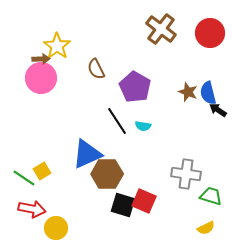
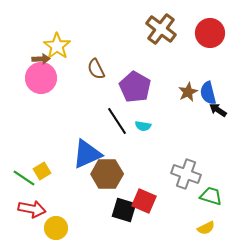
brown star: rotated 24 degrees clockwise
gray cross: rotated 12 degrees clockwise
black square: moved 1 px right, 5 px down
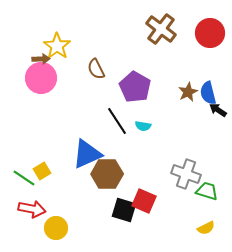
green trapezoid: moved 4 px left, 5 px up
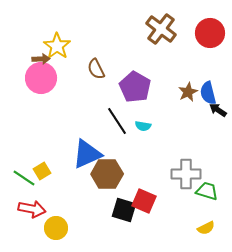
gray cross: rotated 20 degrees counterclockwise
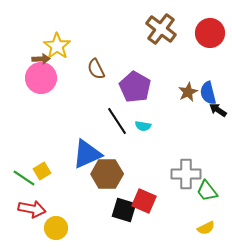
green trapezoid: rotated 145 degrees counterclockwise
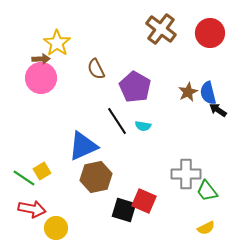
yellow star: moved 3 px up
blue triangle: moved 4 px left, 8 px up
brown hexagon: moved 11 px left, 3 px down; rotated 12 degrees counterclockwise
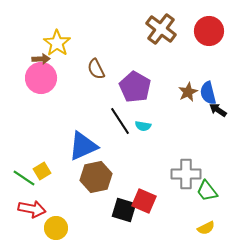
red circle: moved 1 px left, 2 px up
black line: moved 3 px right
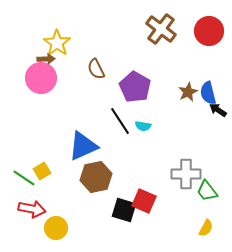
brown arrow: moved 5 px right
yellow semicircle: rotated 36 degrees counterclockwise
